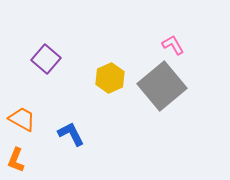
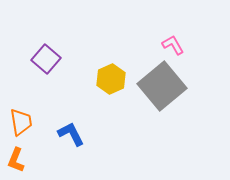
yellow hexagon: moved 1 px right, 1 px down
orange trapezoid: moved 1 px left, 3 px down; rotated 52 degrees clockwise
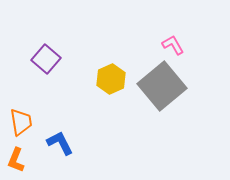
blue L-shape: moved 11 px left, 9 px down
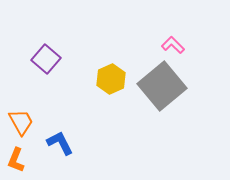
pink L-shape: rotated 15 degrees counterclockwise
orange trapezoid: rotated 20 degrees counterclockwise
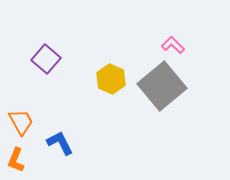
yellow hexagon: rotated 12 degrees counterclockwise
